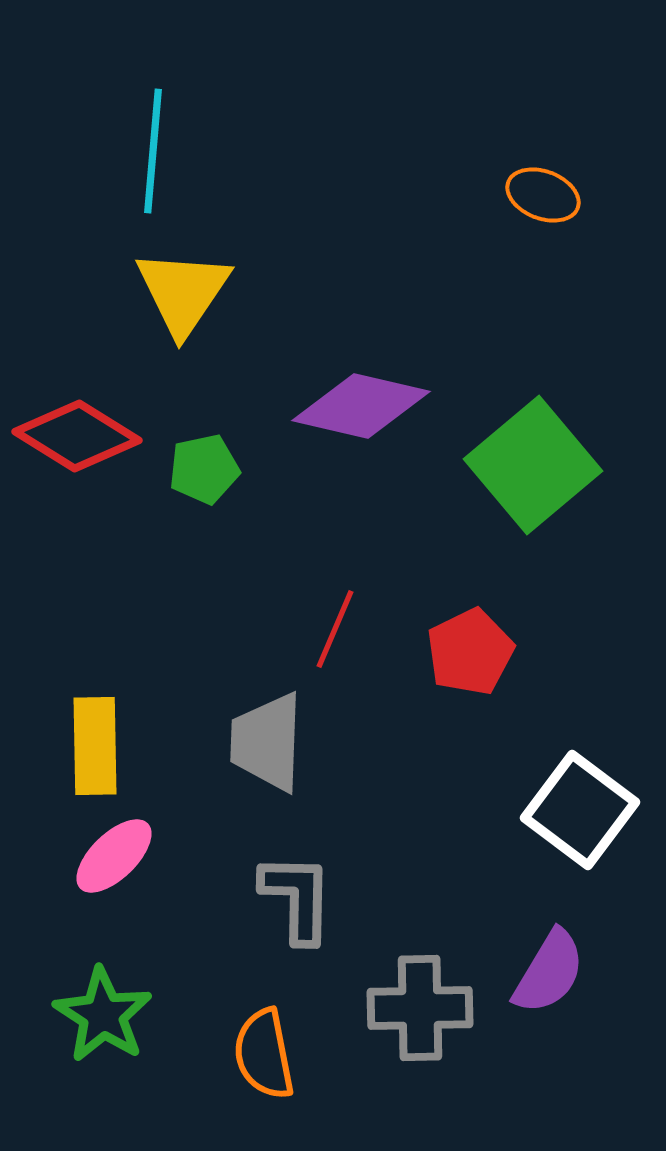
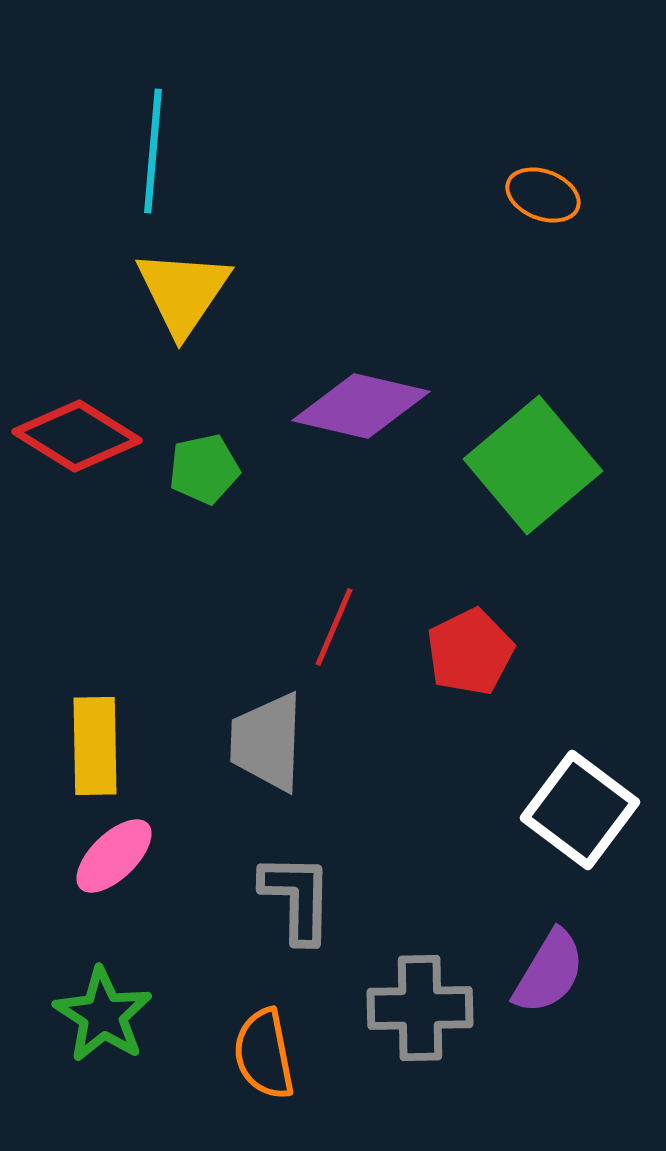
red line: moved 1 px left, 2 px up
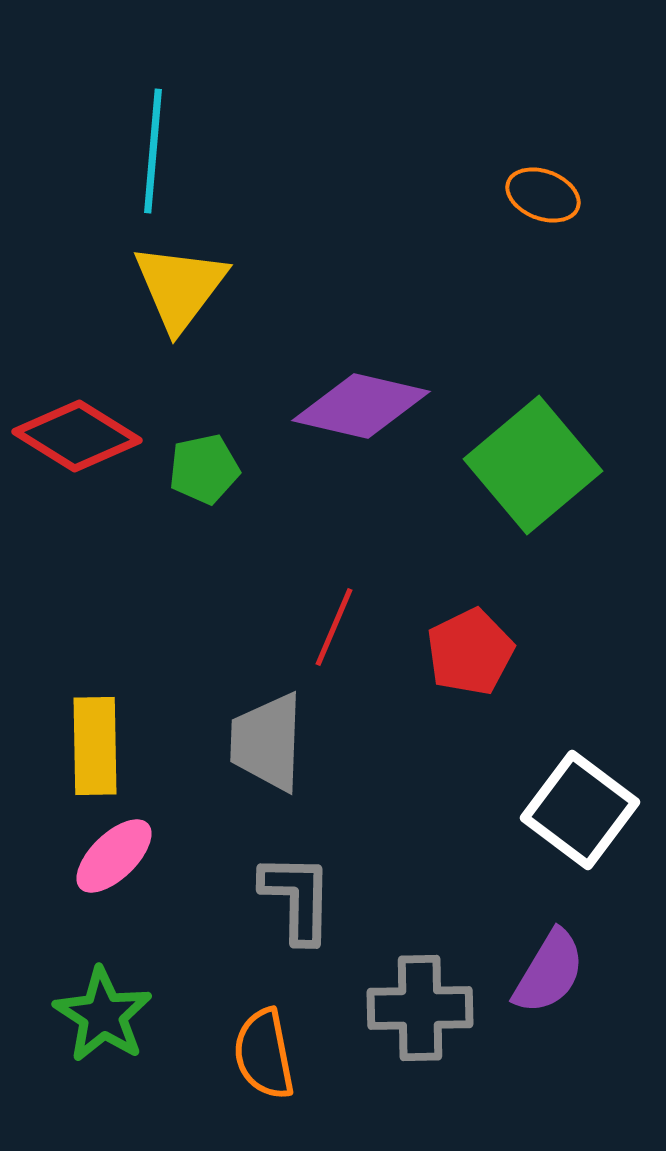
yellow triangle: moved 3 px left, 5 px up; rotated 3 degrees clockwise
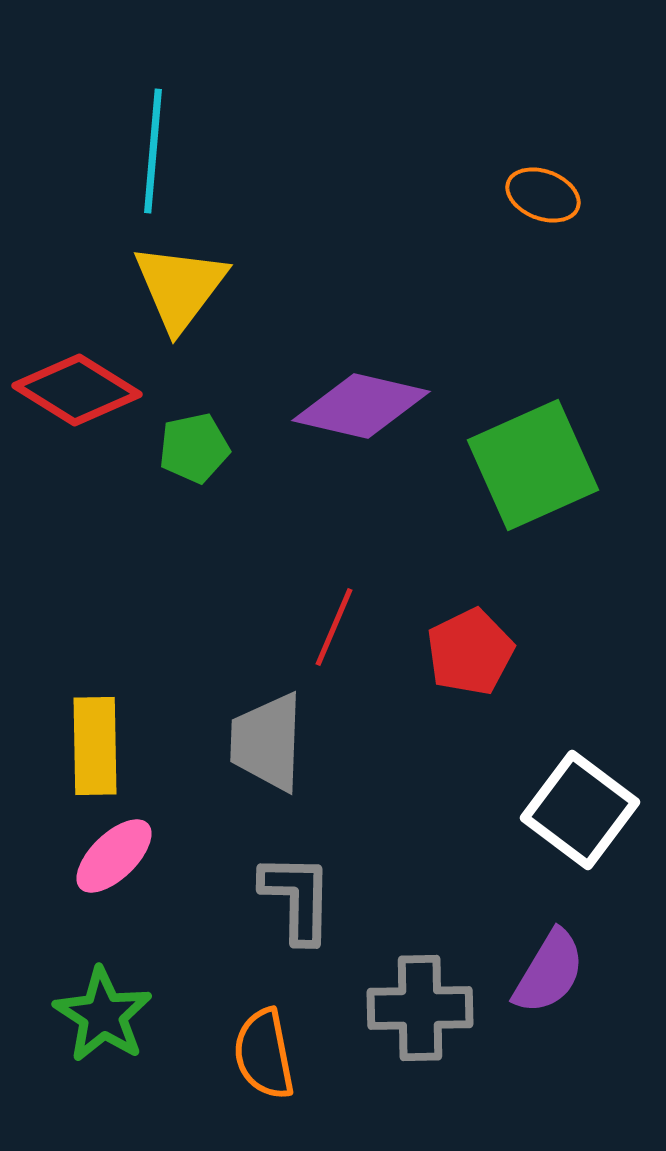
red diamond: moved 46 px up
green square: rotated 16 degrees clockwise
green pentagon: moved 10 px left, 21 px up
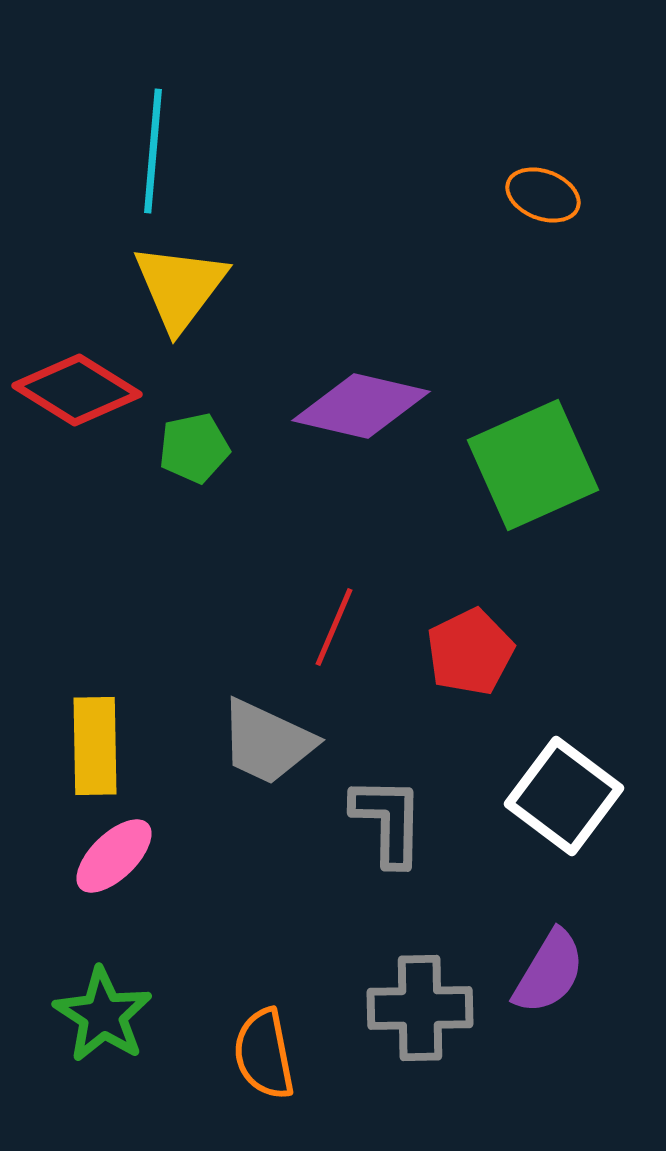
gray trapezoid: rotated 67 degrees counterclockwise
white square: moved 16 px left, 14 px up
gray L-shape: moved 91 px right, 77 px up
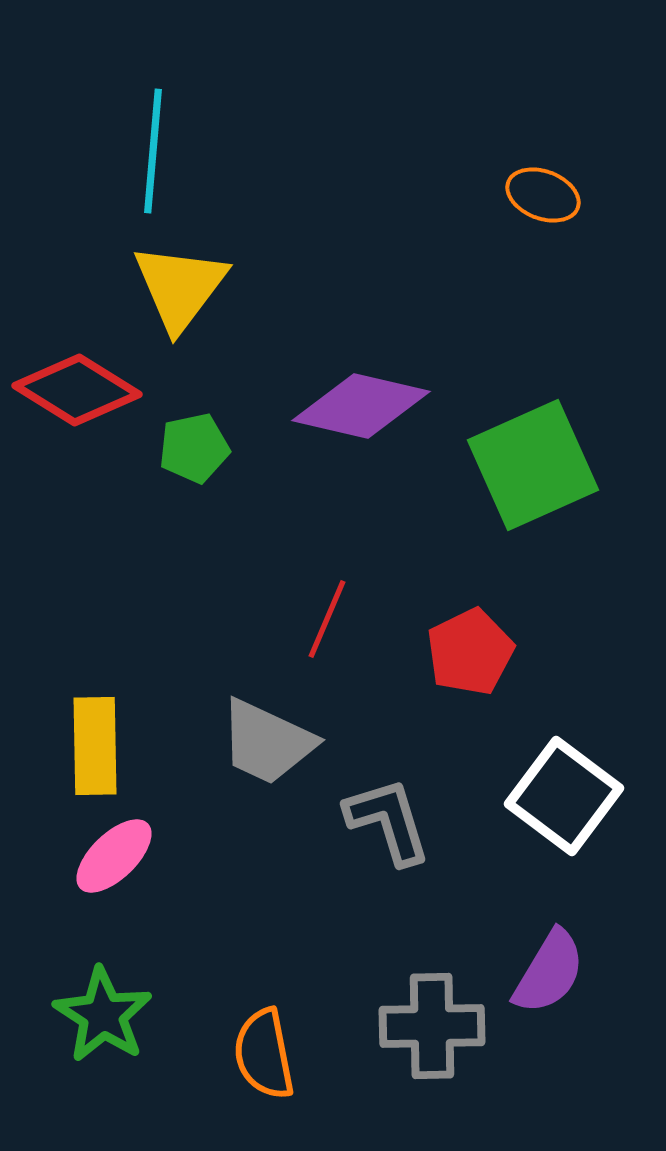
red line: moved 7 px left, 8 px up
gray L-shape: rotated 18 degrees counterclockwise
gray cross: moved 12 px right, 18 px down
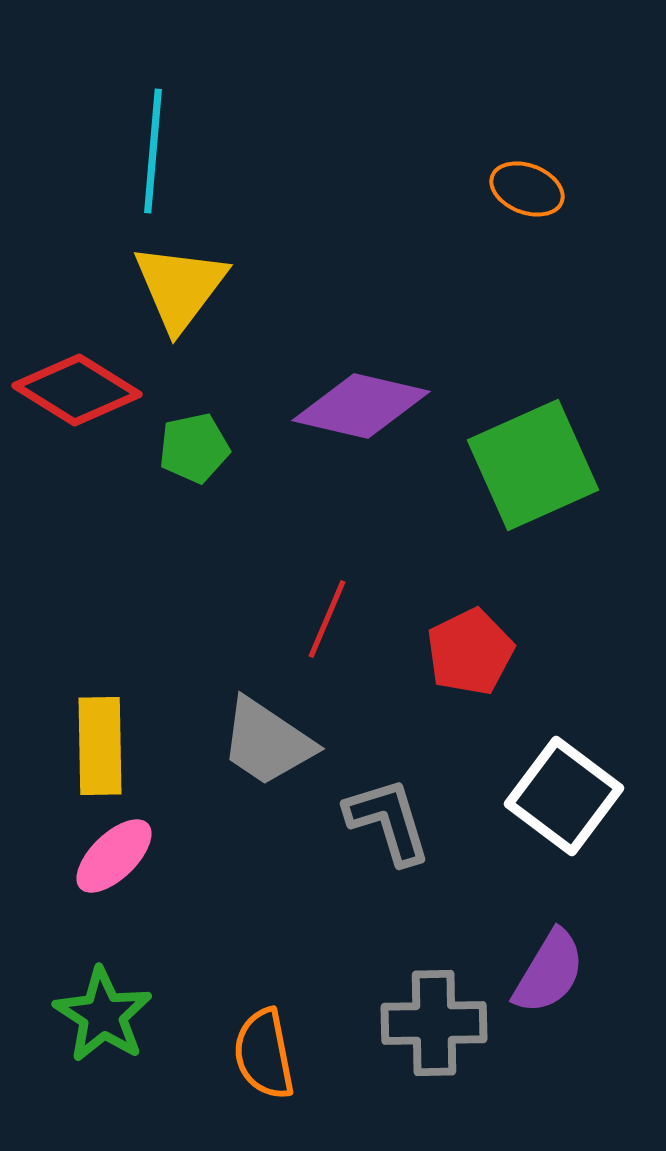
orange ellipse: moved 16 px left, 6 px up
gray trapezoid: rotated 9 degrees clockwise
yellow rectangle: moved 5 px right
gray cross: moved 2 px right, 3 px up
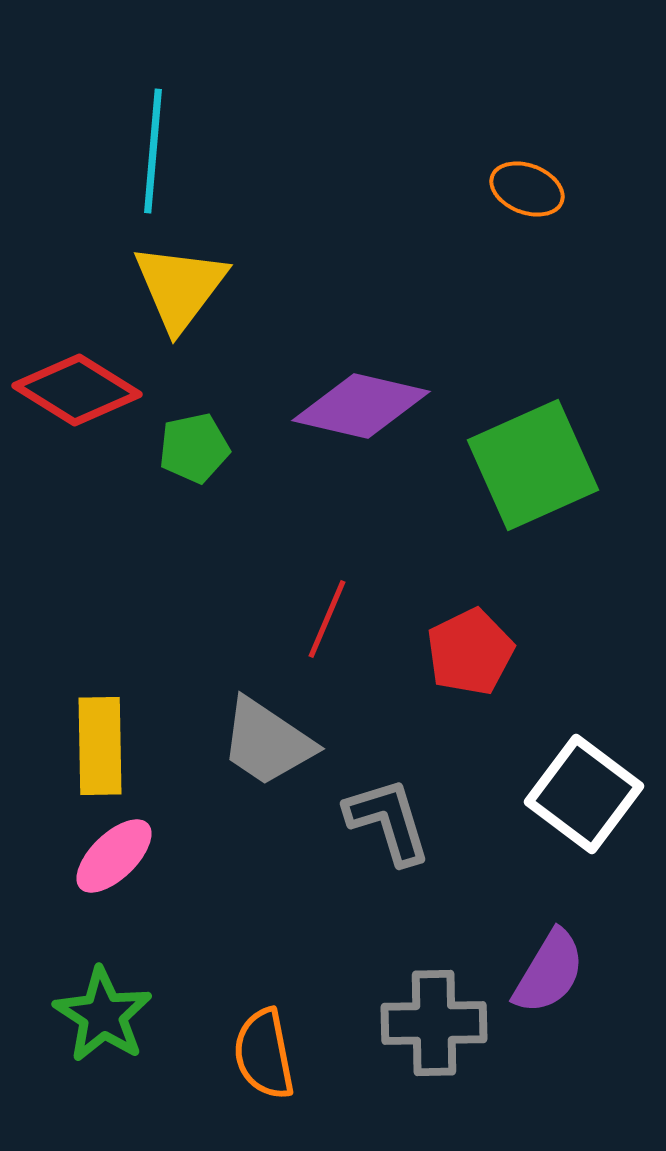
white square: moved 20 px right, 2 px up
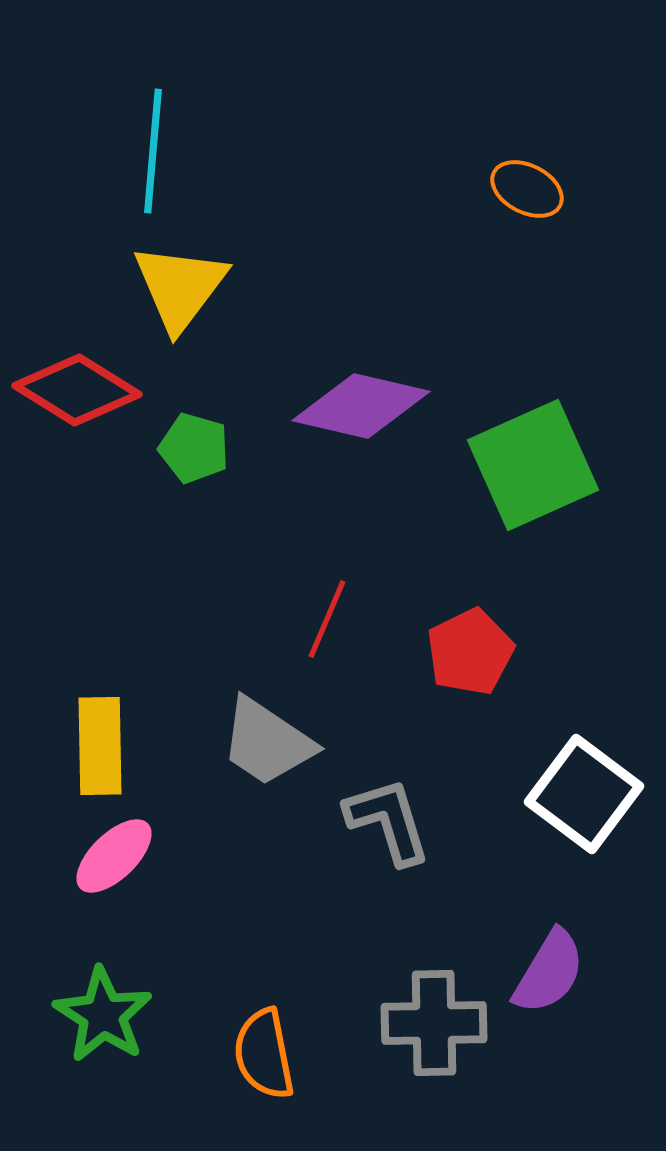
orange ellipse: rotated 6 degrees clockwise
green pentagon: rotated 28 degrees clockwise
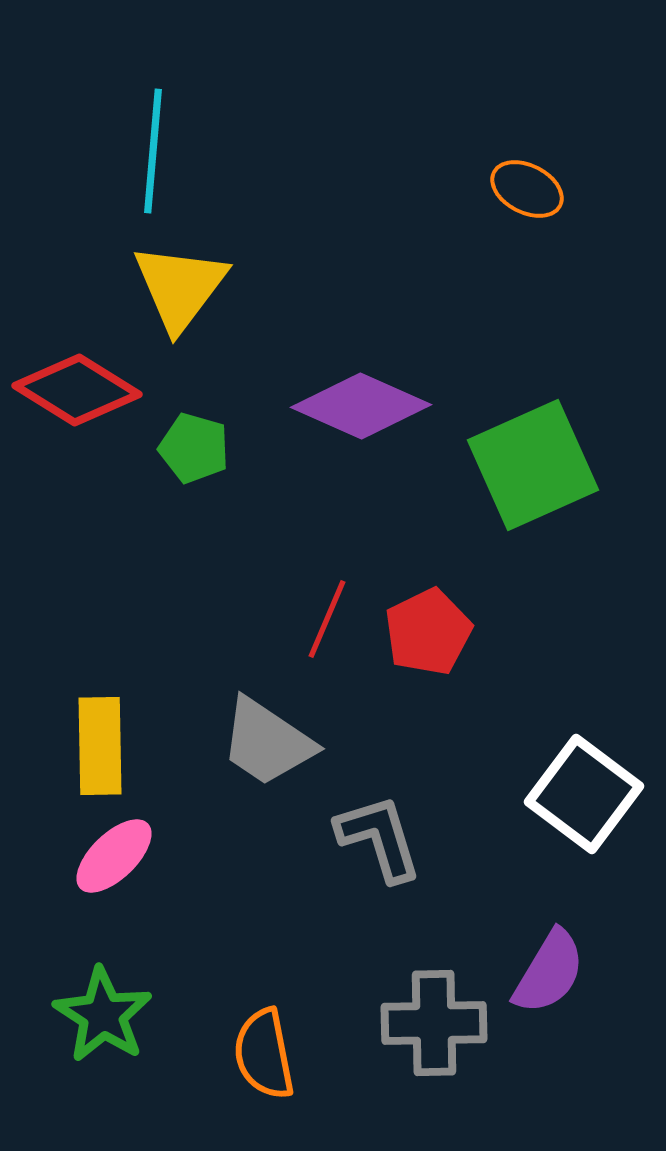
purple diamond: rotated 11 degrees clockwise
red pentagon: moved 42 px left, 20 px up
gray L-shape: moved 9 px left, 17 px down
